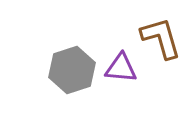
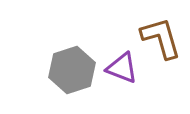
purple triangle: moved 1 px right; rotated 16 degrees clockwise
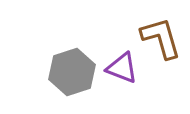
gray hexagon: moved 2 px down
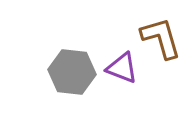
gray hexagon: rotated 24 degrees clockwise
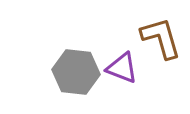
gray hexagon: moved 4 px right
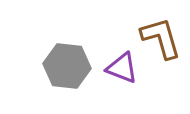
gray hexagon: moved 9 px left, 6 px up
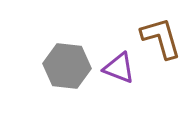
purple triangle: moved 3 px left
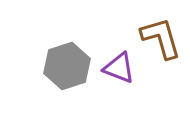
gray hexagon: rotated 24 degrees counterclockwise
